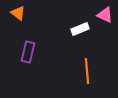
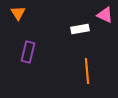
orange triangle: rotated 21 degrees clockwise
white rectangle: rotated 12 degrees clockwise
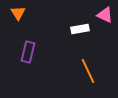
orange line: moved 1 px right; rotated 20 degrees counterclockwise
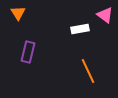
pink triangle: rotated 12 degrees clockwise
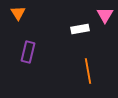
pink triangle: rotated 24 degrees clockwise
orange line: rotated 15 degrees clockwise
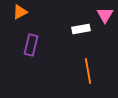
orange triangle: moved 2 px right, 1 px up; rotated 35 degrees clockwise
white rectangle: moved 1 px right
purple rectangle: moved 3 px right, 7 px up
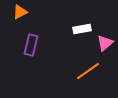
pink triangle: moved 28 px down; rotated 18 degrees clockwise
white rectangle: moved 1 px right
orange line: rotated 65 degrees clockwise
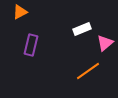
white rectangle: rotated 12 degrees counterclockwise
